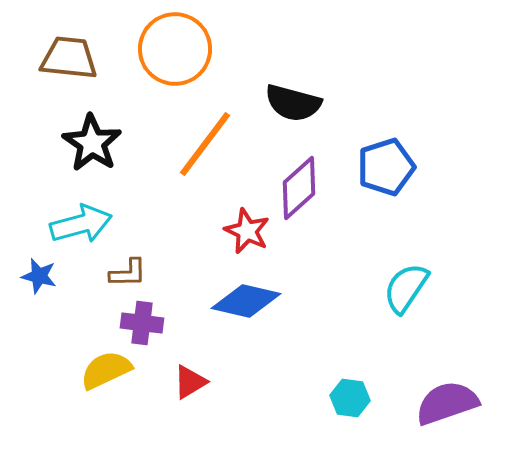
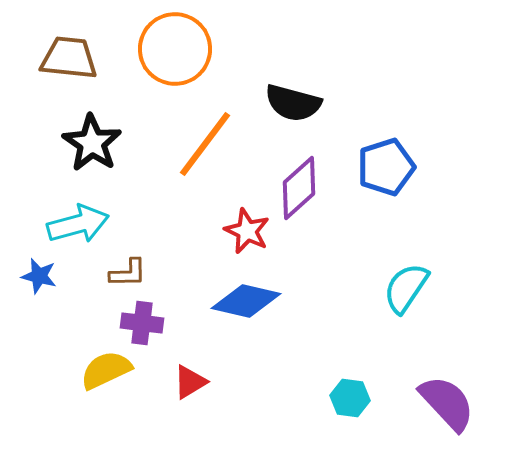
cyan arrow: moved 3 px left
purple semicircle: rotated 66 degrees clockwise
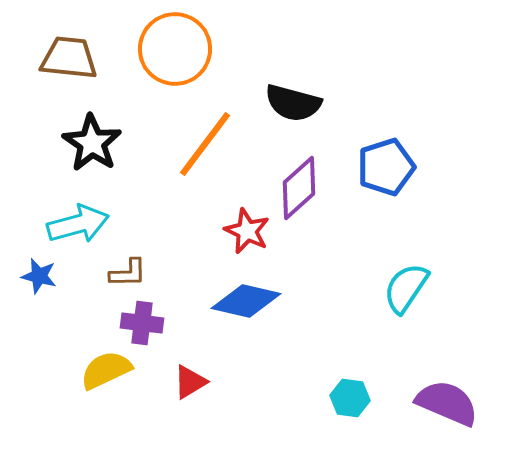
purple semicircle: rotated 24 degrees counterclockwise
